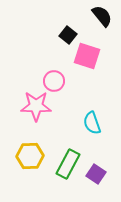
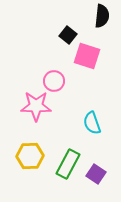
black semicircle: rotated 45 degrees clockwise
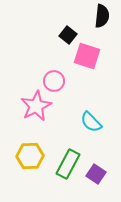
pink star: rotated 28 degrees counterclockwise
cyan semicircle: moved 1 px left, 1 px up; rotated 25 degrees counterclockwise
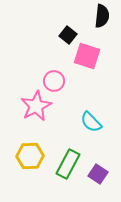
purple square: moved 2 px right
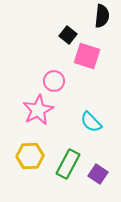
pink star: moved 2 px right, 4 px down
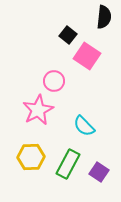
black semicircle: moved 2 px right, 1 px down
pink square: rotated 16 degrees clockwise
cyan semicircle: moved 7 px left, 4 px down
yellow hexagon: moved 1 px right, 1 px down
purple square: moved 1 px right, 2 px up
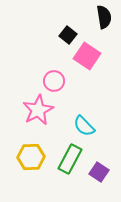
black semicircle: rotated 15 degrees counterclockwise
green rectangle: moved 2 px right, 5 px up
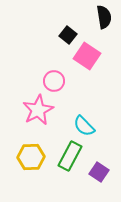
green rectangle: moved 3 px up
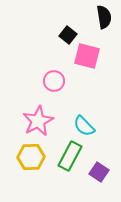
pink square: rotated 20 degrees counterclockwise
pink star: moved 11 px down
